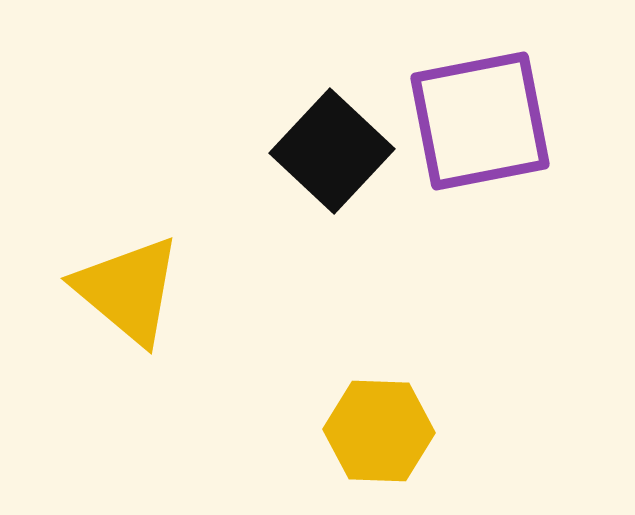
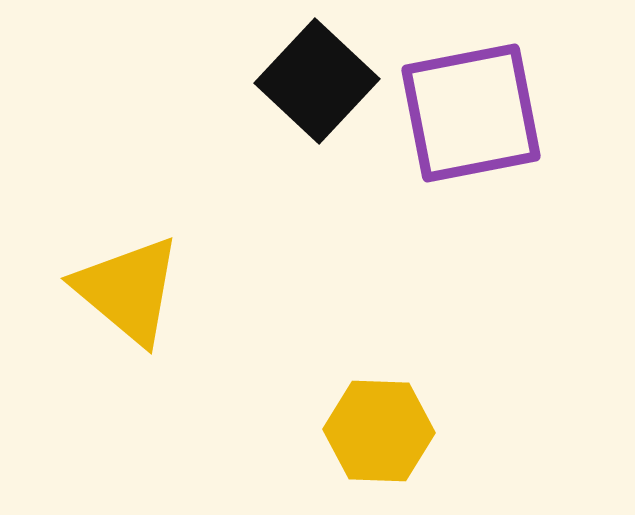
purple square: moved 9 px left, 8 px up
black square: moved 15 px left, 70 px up
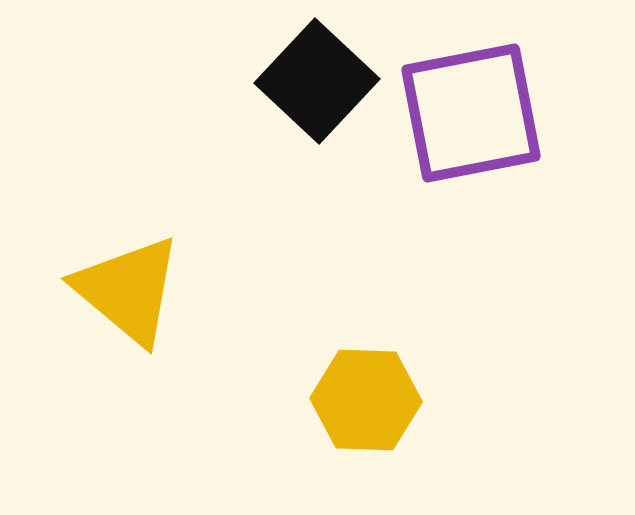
yellow hexagon: moved 13 px left, 31 px up
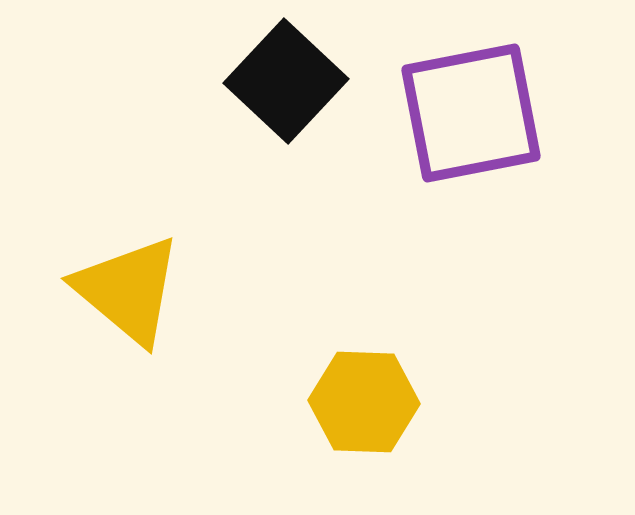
black square: moved 31 px left
yellow hexagon: moved 2 px left, 2 px down
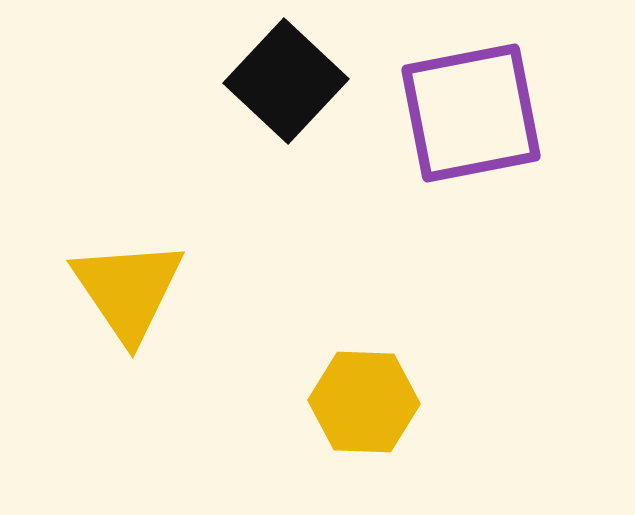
yellow triangle: rotated 16 degrees clockwise
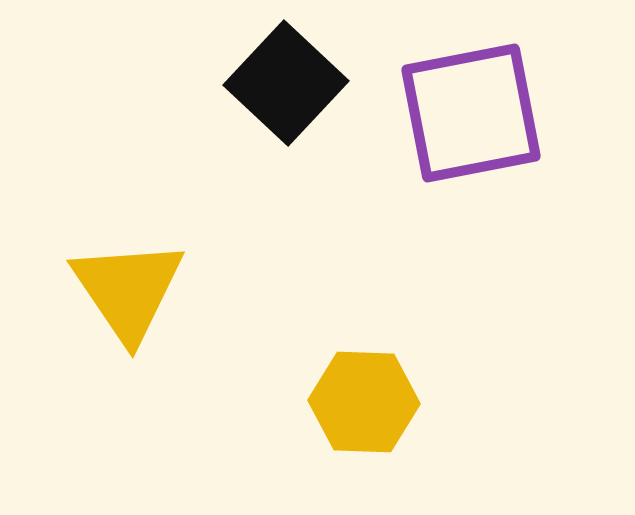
black square: moved 2 px down
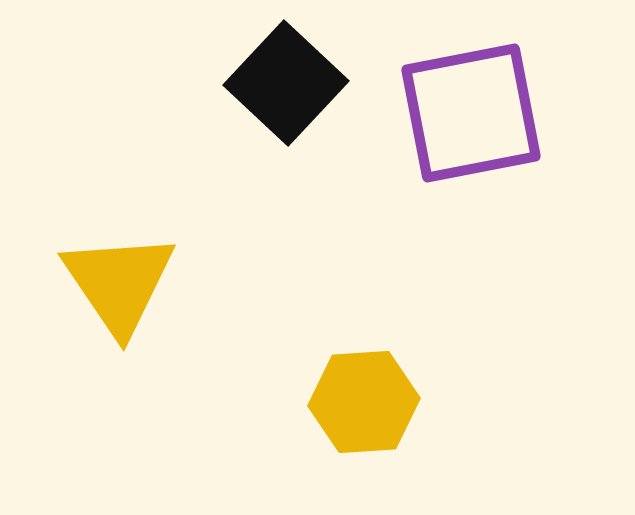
yellow triangle: moved 9 px left, 7 px up
yellow hexagon: rotated 6 degrees counterclockwise
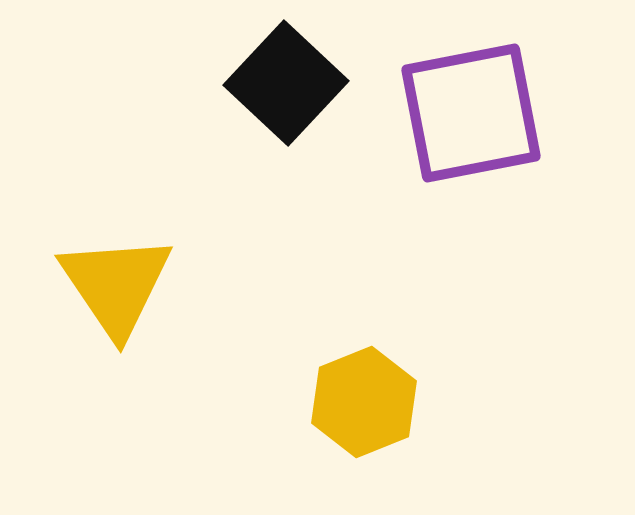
yellow triangle: moved 3 px left, 2 px down
yellow hexagon: rotated 18 degrees counterclockwise
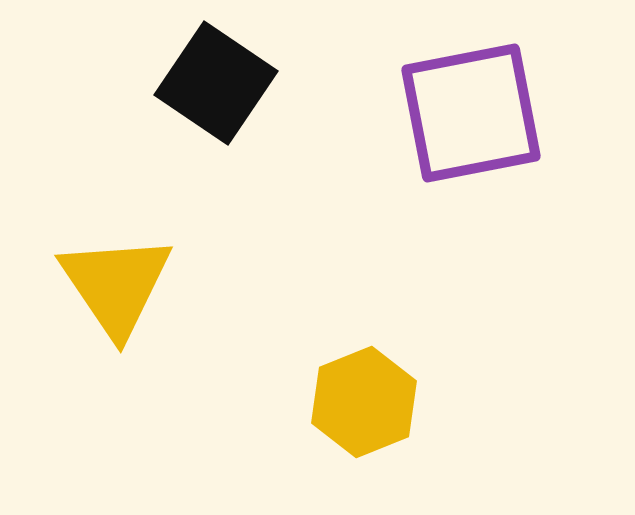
black square: moved 70 px left; rotated 9 degrees counterclockwise
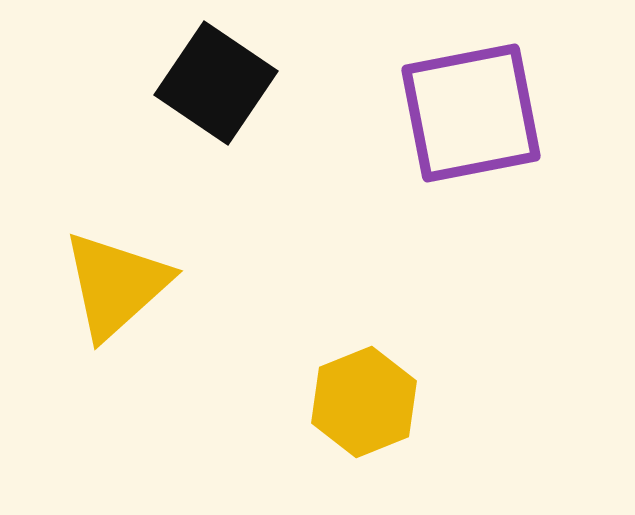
yellow triangle: rotated 22 degrees clockwise
